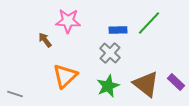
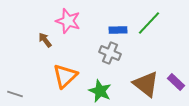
pink star: rotated 15 degrees clockwise
gray cross: rotated 20 degrees counterclockwise
green star: moved 8 px left, 5 px down; rotated 25 degrees counterclockwise
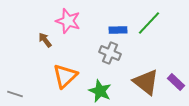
brown triangle: moved 2 px up
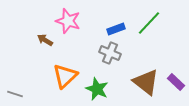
blue rectangle: moved 2 px left, 1 px up; rotated 18 degrees counterclockwise
brown arrow: rotated 21 degrees counterclockwise
green star: moved 3 px left, 2 px up
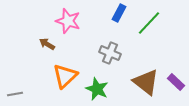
blue rectangle: moved 3 px right, 16 px up; rotated 42 degrees counterclockwise
brown arrow: moved 2 px right, 4 px down
gray line: rotated 28 degrees counterclockwise
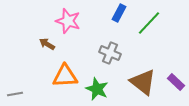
orange triangle: rotated 40 degrees clockwise
brown triangle: moved 3 px left
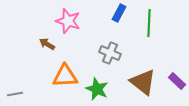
green line: rotated 40 degrees counterclockwise
purple rectangle: moved 1 px right, 1 px up
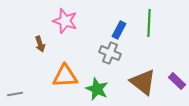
blue rectangle: moved 17 px down
pink star: moved 3 px left
brown arrow: moved 7 px left; rotated 140 degrees counterclockwise
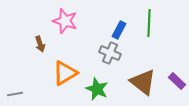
orange triangle: moved 3 px up; rotated 28 degrees counterclockwise
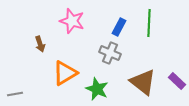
pink star: moved 7 px right
blue rectangle: moved 3 px up
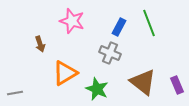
green line: rotated 24 degrees counterclockwise
purple rectangle: moved 4 px down; rotated 24 degrees clockwise
gray line: moved 1 px up
